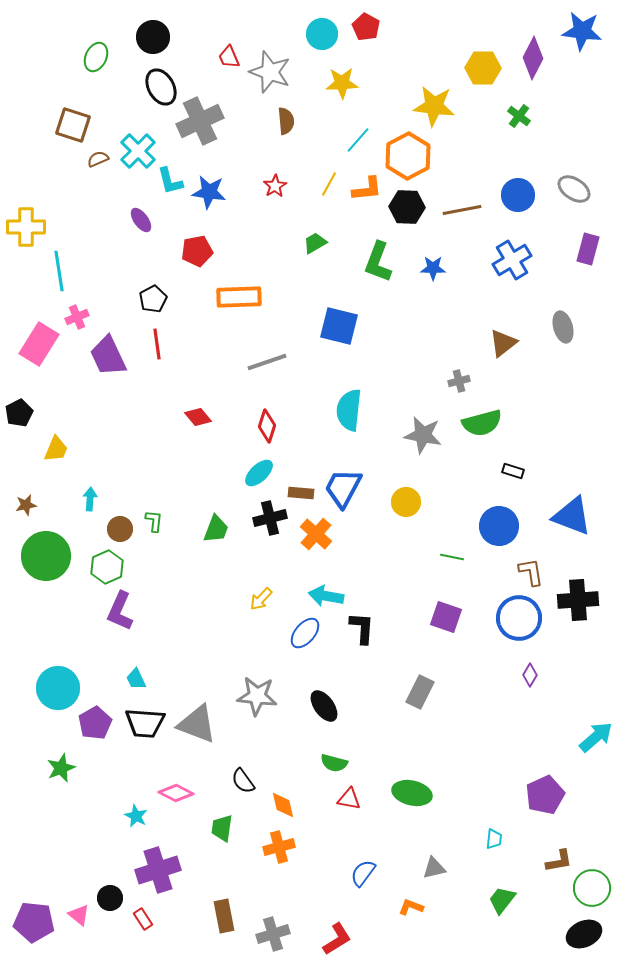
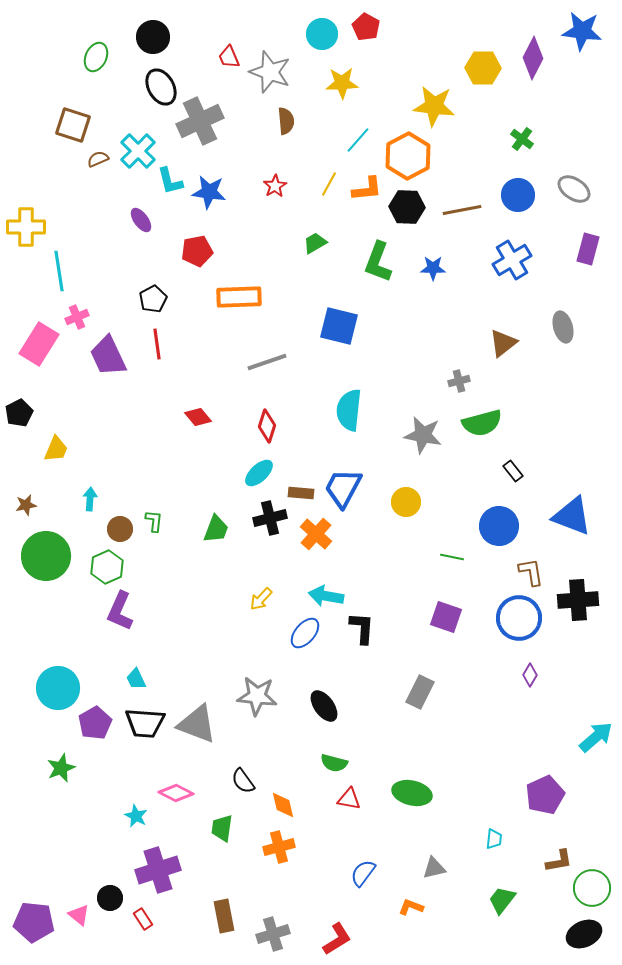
green cross at (519, 116): moved 3 px right, 23 px down
black rectangle at (513, 471): rotated 35 degrees clockwise
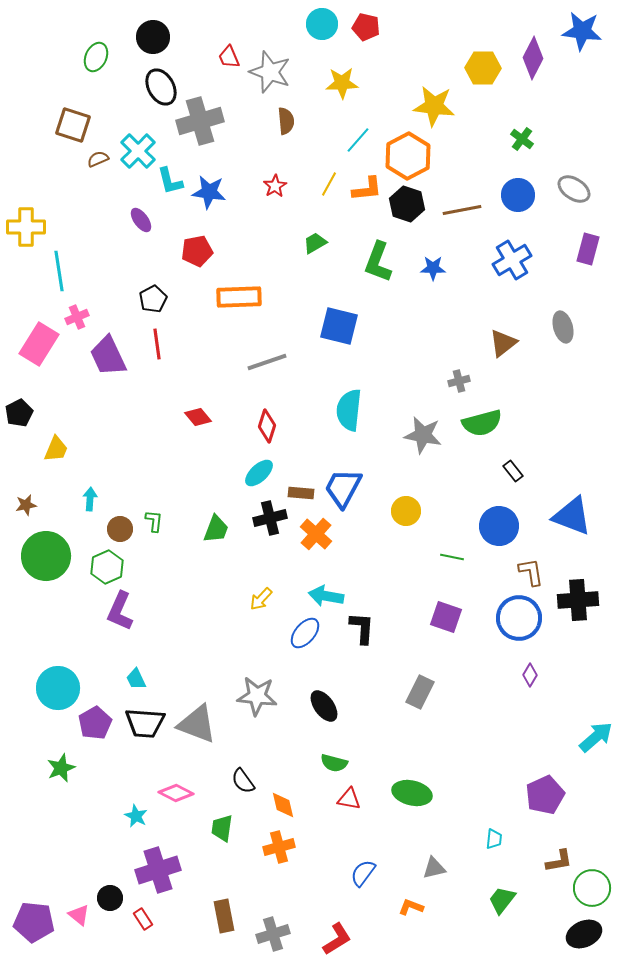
red pentagon at (366, 27): rotated 16 degrees counterclockwise
cyan circle at (322, 34): moved 10 px up
gray cross at (200, 121): rotated 9 degrees clockwise
black hexagon at (407, 207): moved 3 px up; rotated 16 degrees clockwise
yellow circle at (406, 502): moved 9 px down
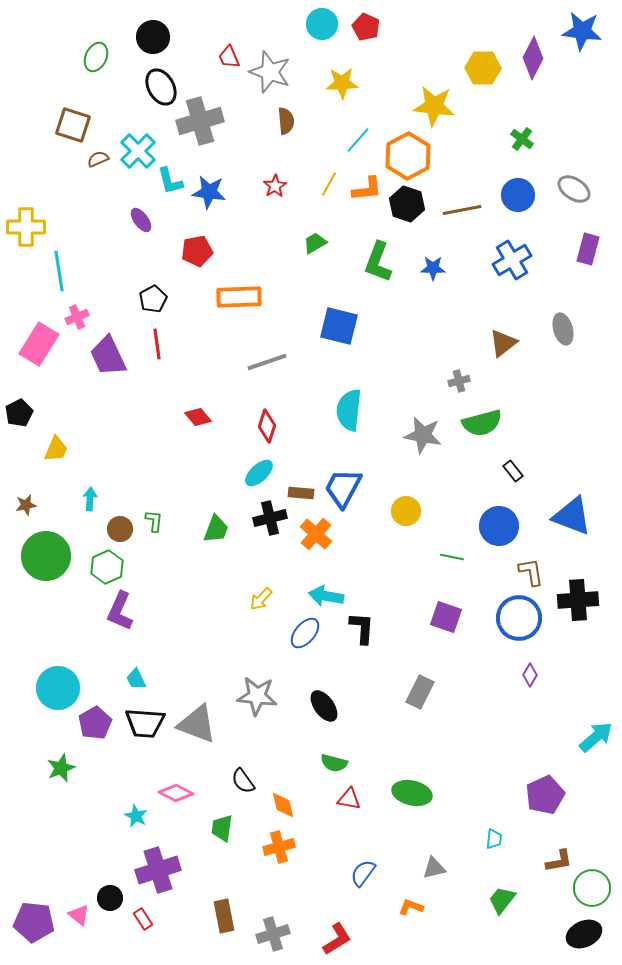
red pentagon at (366, 27): rotated 12 degrees clockwise
gray ellipse at (563, 327): moved 2 px down
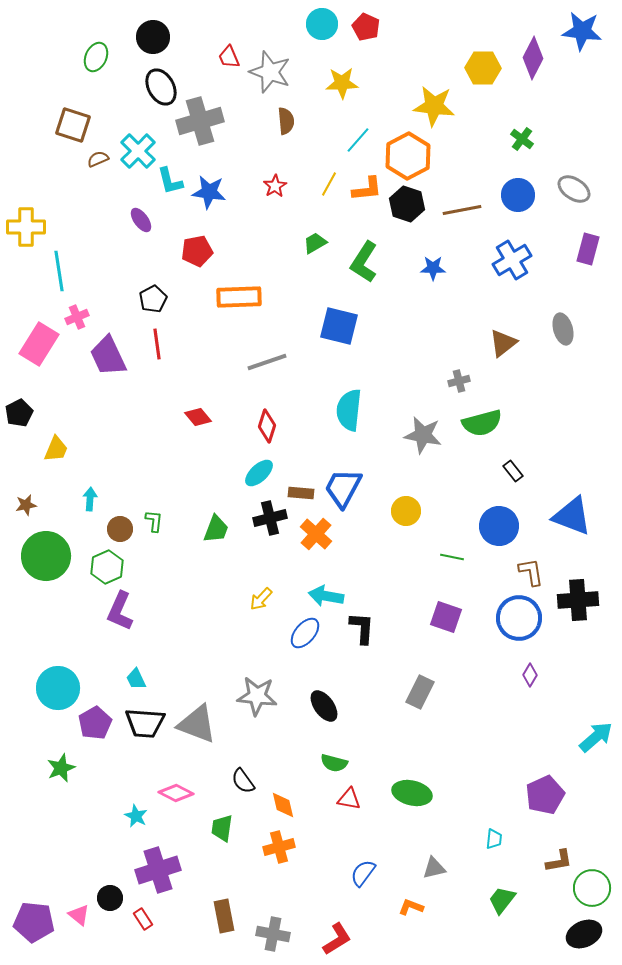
green L-shape at (378, 262): moved 14 px left; rotated 12 degrees clockwise
gray cross at (273, 934): rotated 28 degrees clockwise
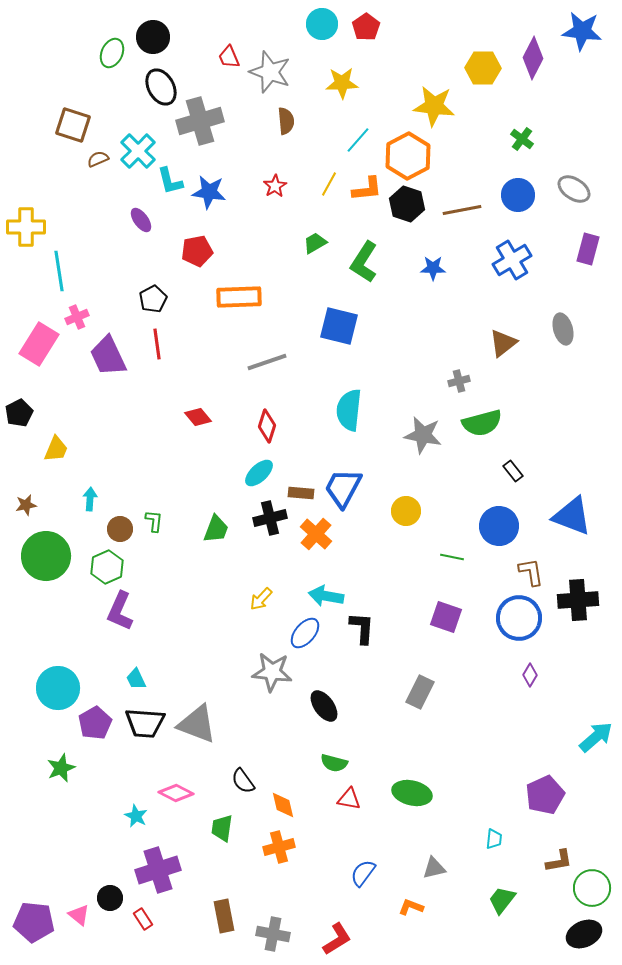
red pentagon at (366, 27): rotated 12 degrees clockwise
green ellipse at (96, 57): moved 16 px right, 4 px up
gray star at (257, 696): moved 15 px right, 24 px up
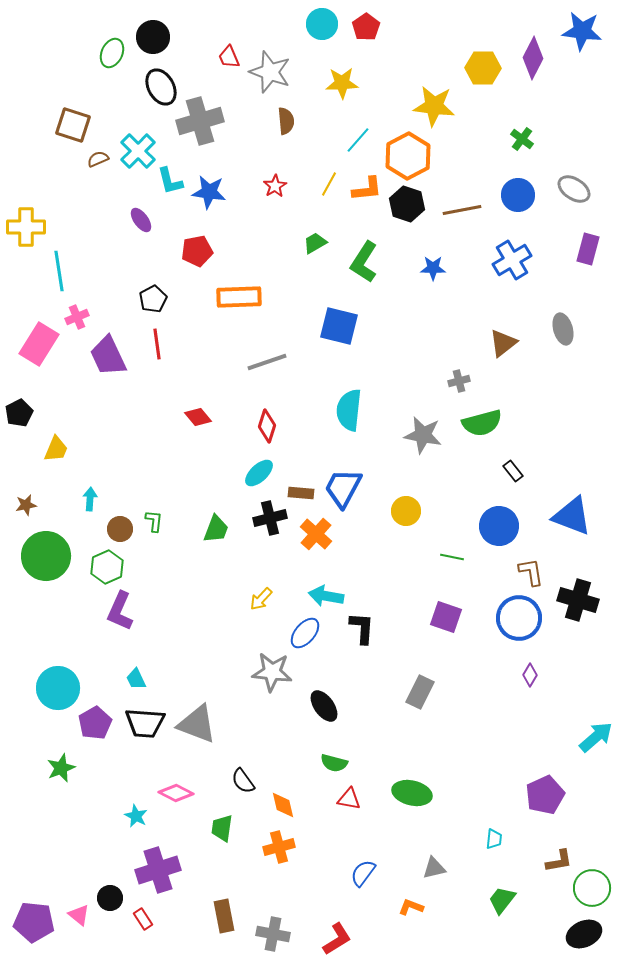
black cross at (578, 600): rotated 21 degrees clockwise
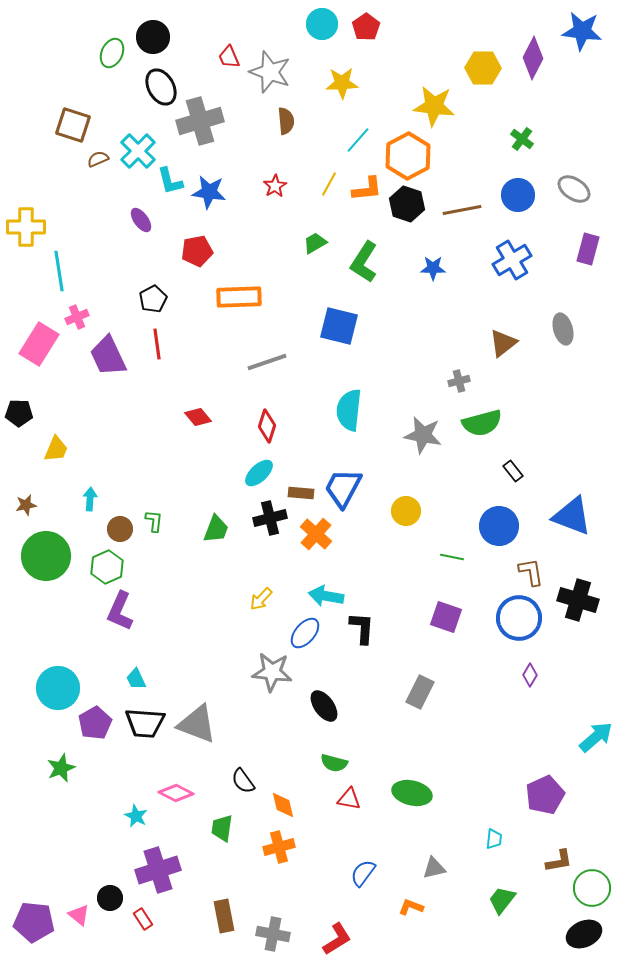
black pentagon at (19, 413): rotated 28 degrees clockwise
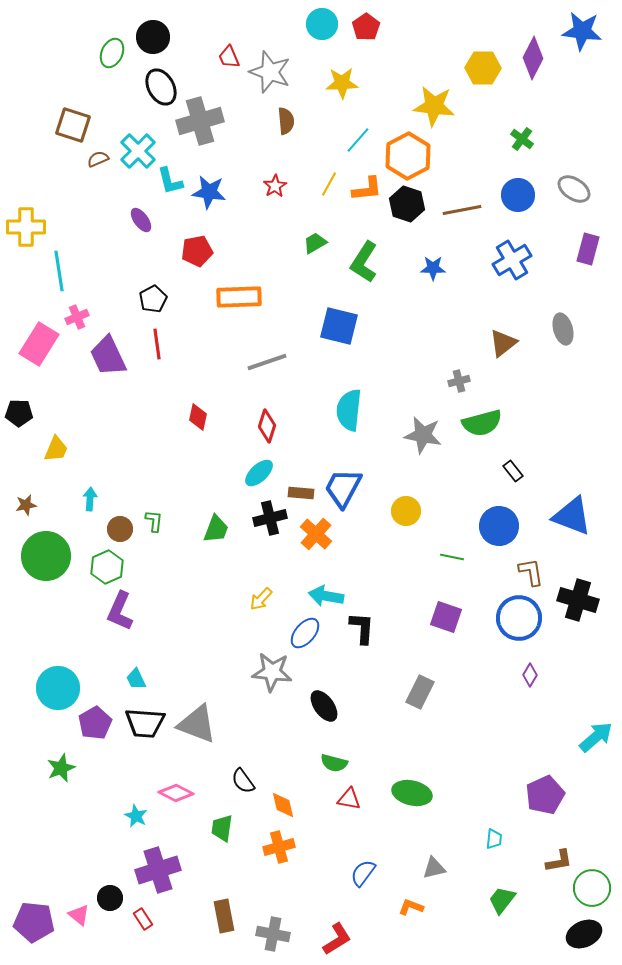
red diamond at (198, 417): rotated 52 degrees clockwise
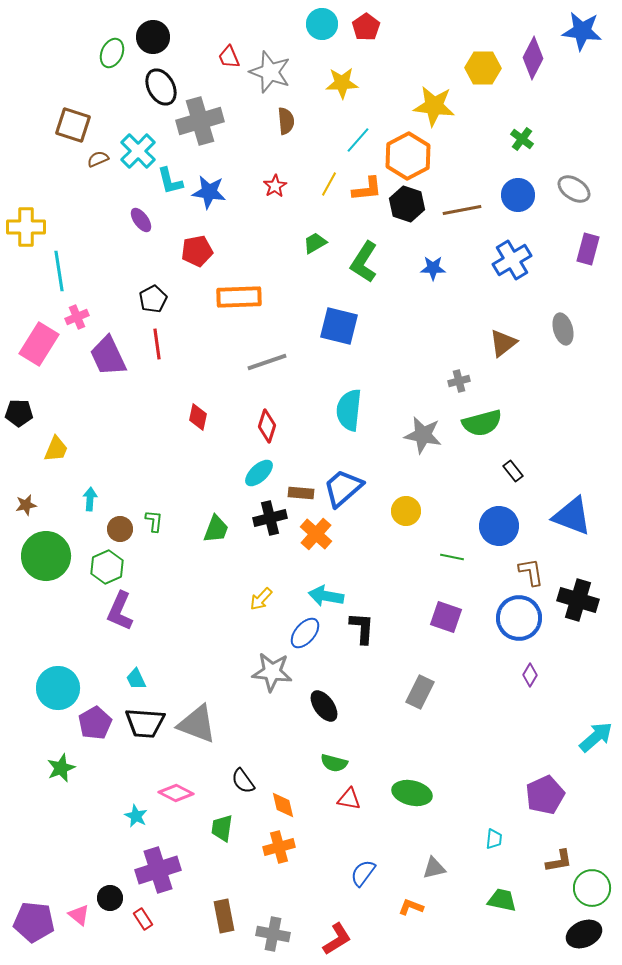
blue trapezoid at (343, 488): rotated 21 degrees clockwise
green trapezoid at (502, 900): rotated 64 degrees clockwise
